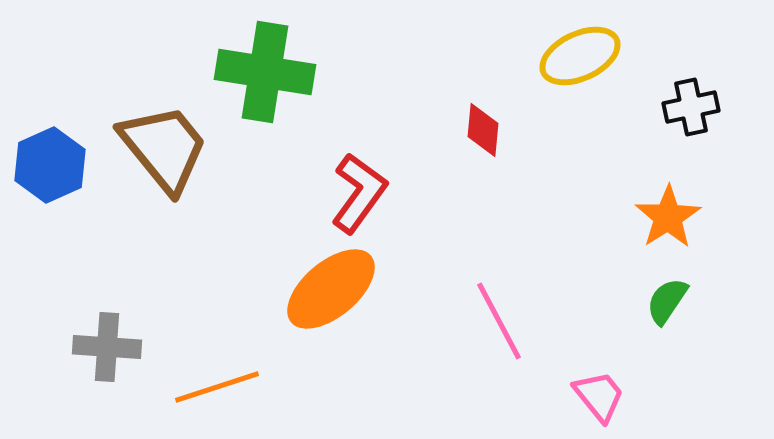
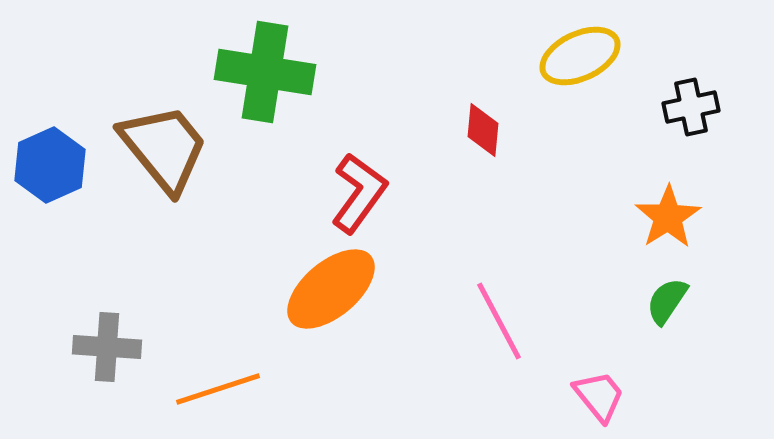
orange line: moved 1 px right, 2 px down
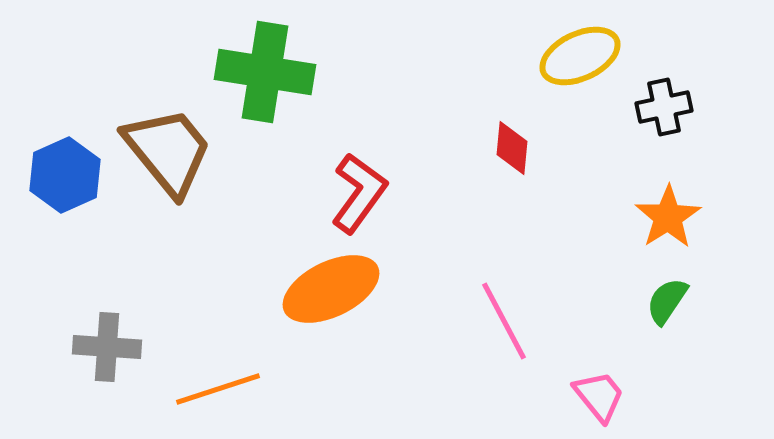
black cross: moved 27 px left
red diamond: moved 29 px right, 18 px down
brown trapezoid: moved 4 px right, 3 px down
blue hexagon: moved 15 px right, 10 px down
orange ellipse: rotated 14 degrees clockwise
pink line: moved 5 px right
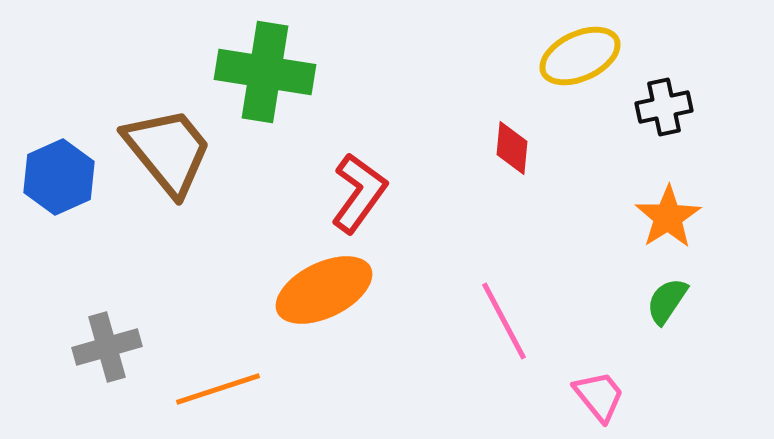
blue hexagon: moved 6 px left, 2 px down
orange ellipse: moved 7 px left, 1 px down
gray cross: rotated 20 degrees counterclockwise
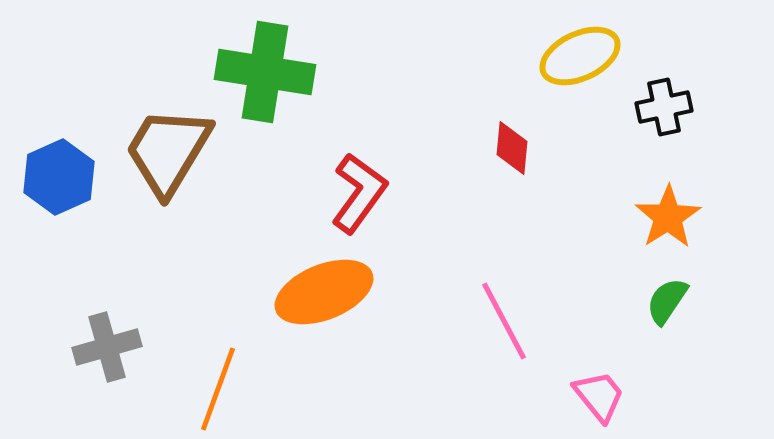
brown trapezoid: rotated 110 degrees counterclockwise
orange ellipse: moved 2 px down; rotated 4 degrees clockwise
orange line: rotated 52 degrees counterclockwise
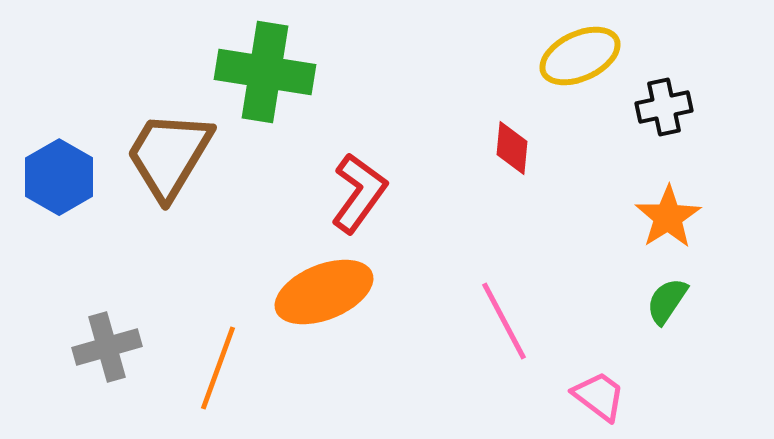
brown trapezoid: moved 1 px right, 4 px down
blue hexagon: rotated 6 degrees counterclockwise
orange line: moved 21 px up
pink trapezoid: rotated 14 degrees counterclockwise
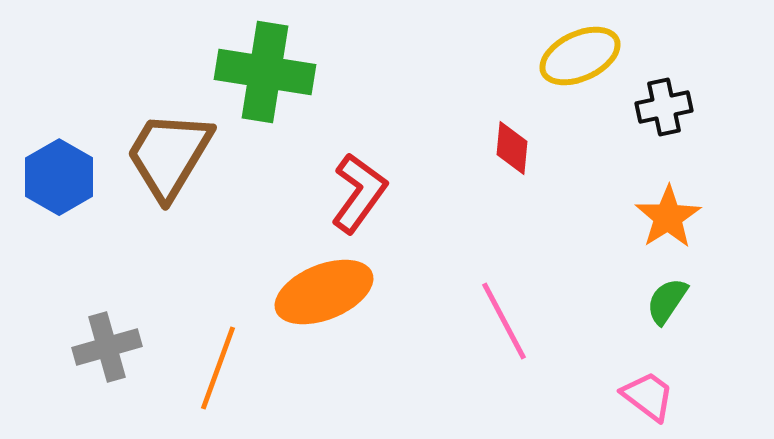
pink trapezoid: moved 49 px right
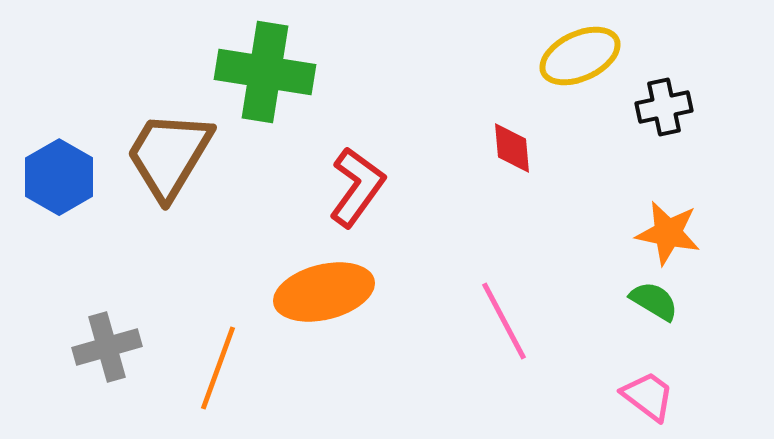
red diamond: rotated 10 degrees counterclockwise
red L-shape: moved 2 px left, 6 px up
orange star: moved 16 px down; rotated 28 degrees counterclockwise
orange ellipse: rotated 8 degrees clockwise
green semicircle: moved 13 px left; rotated 87 degrees clockwise
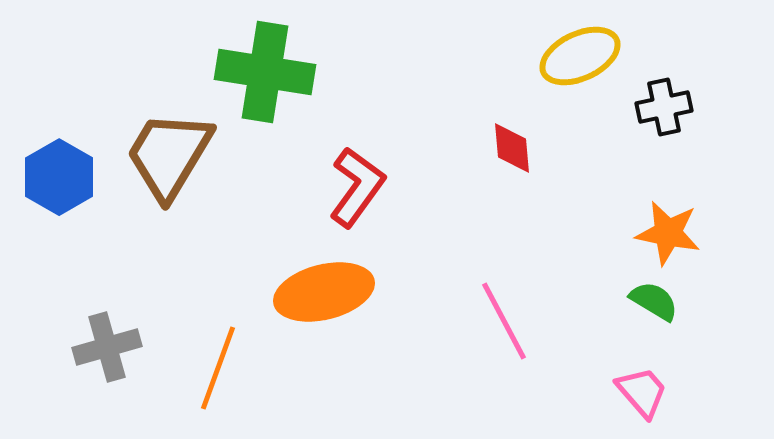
pink trapezoid: moved 6 px left, 4 px up; rotated 12 degrees clockwise
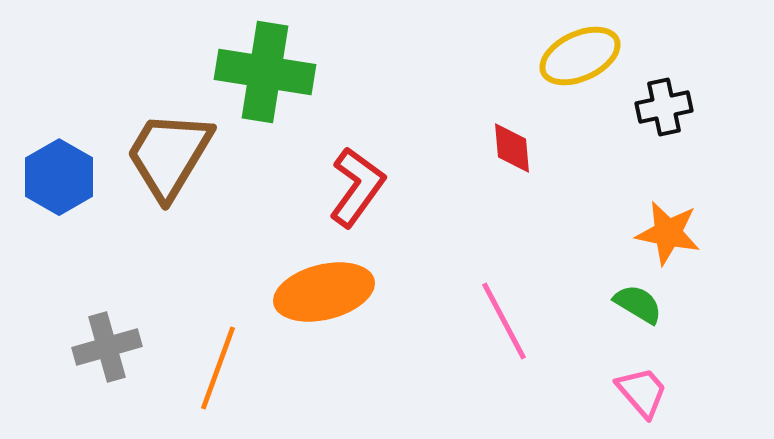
green semicircle: moved 16 px left, 3 px down
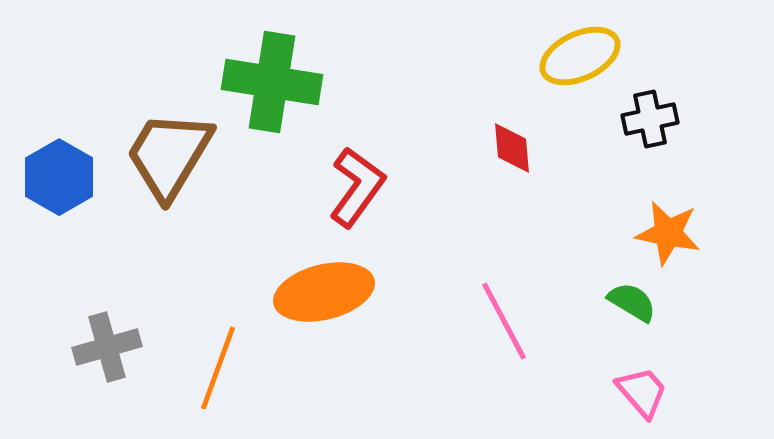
green cross: moved 7 px right, 10 px down
black cross: moved 14 px left, 12 px down
green semicircle: moved 6 px left, 2 px up
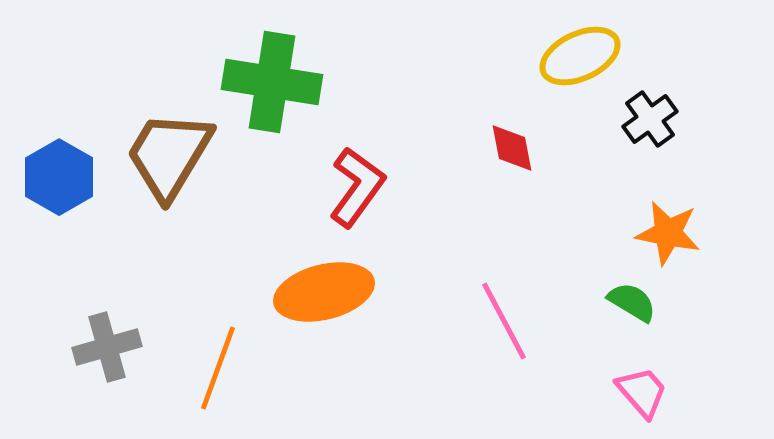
black cross: rotated 24 degrees counterclockwise
red diamond: rotated 6 degrees counterclockwise
